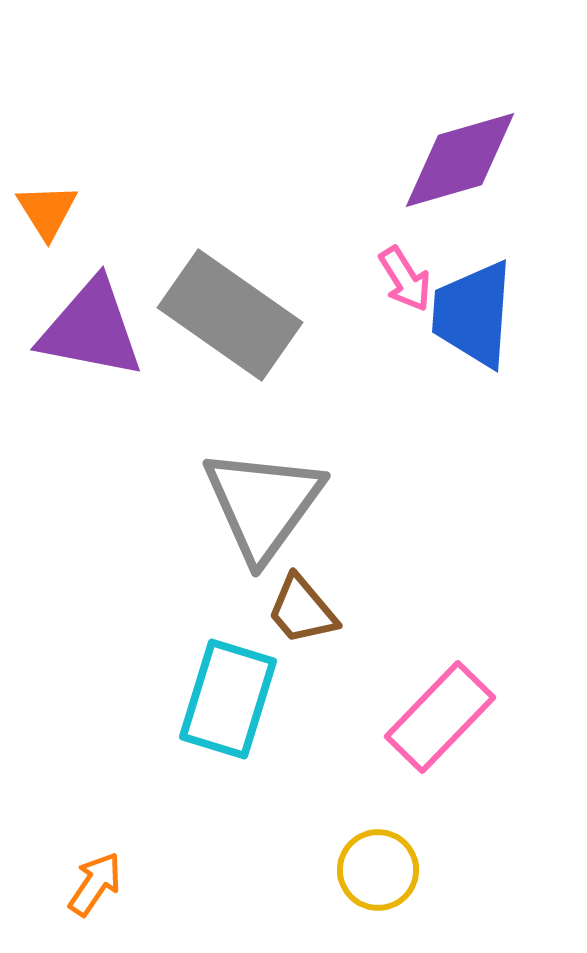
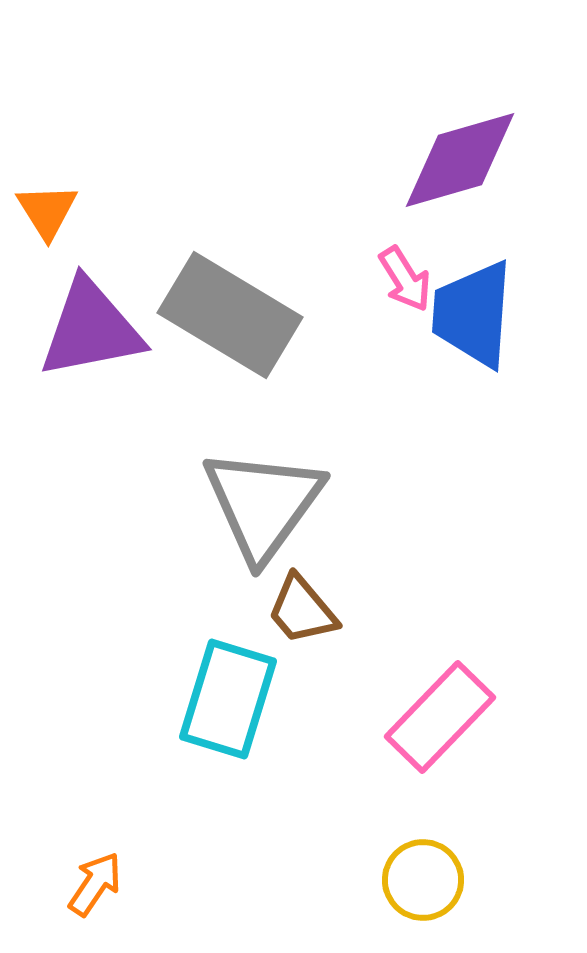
gray rectangle: rotated 4 degrees counterclockwise
purple triangle: rotated 22 degrees counterclockwise
yellow circle: moved 45 px right, 10 px down
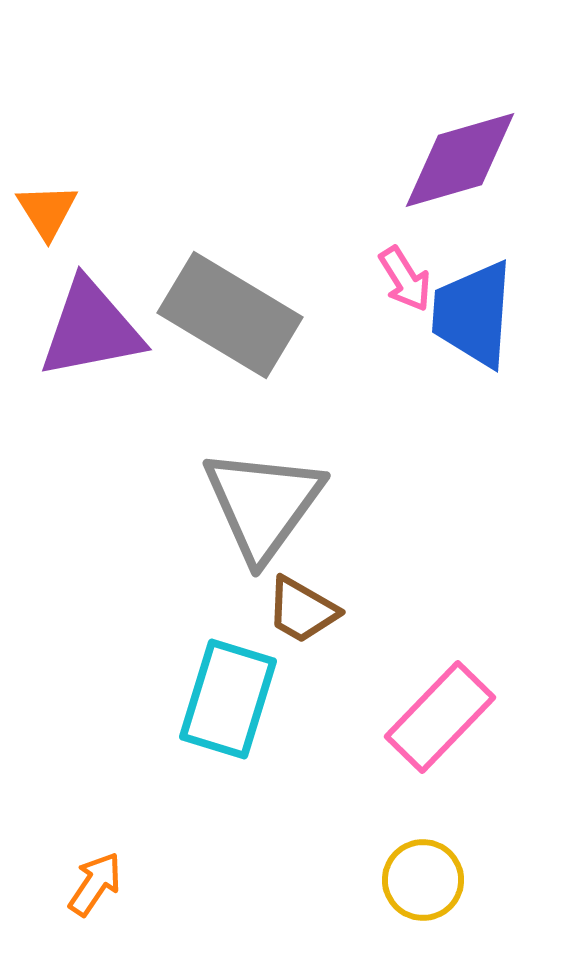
brown trapezoid: rotated 20 degrees counterclockwise
